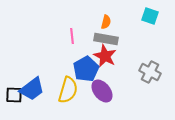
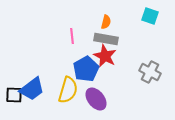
purple ellipse: moved 6 px left, 8 px down
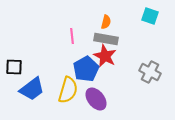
black square: moved 28 px up
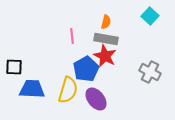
cyan square: rotated 24 degrees clockwise
blue trapezoid: rotated 140 degrees counterclockwise
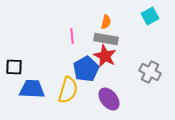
cyan square: rotated 18 degrees clockwise
purple ellipse: moved 13 px right
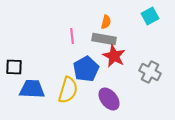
gray rectangle: moved 2 px left
red star: moved 9 px right
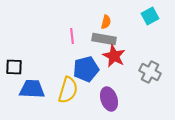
blue pentagon: rotated 15 degrees clockwise
purple ellipse: rotated 20 degrees clockwise
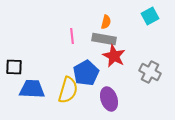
blue pentagon: moved 4 px down; rotated 15 degrees counterclockwise
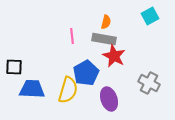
gray cross: moved 1 px left, 11 px down
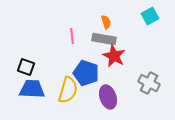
orange semicircle: rotated 32 degrees counterclockwise
black square: moved 12 px right; rotated 18 degrees clockwise
blue pentagon: rotated 25 degrees counterclockwise
purple ellipse: moved 1 px left, 2 px up
